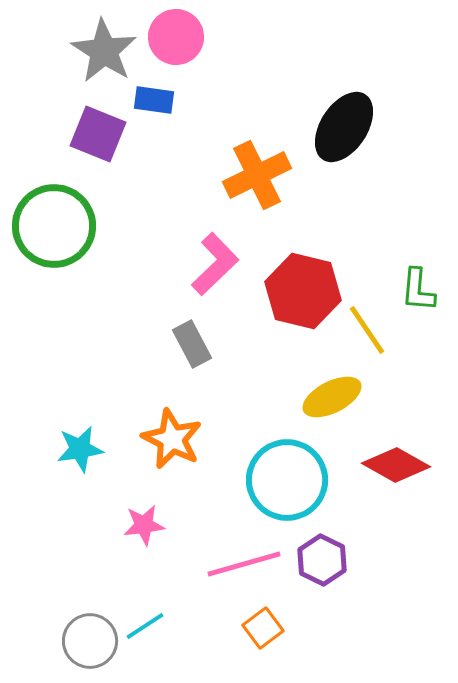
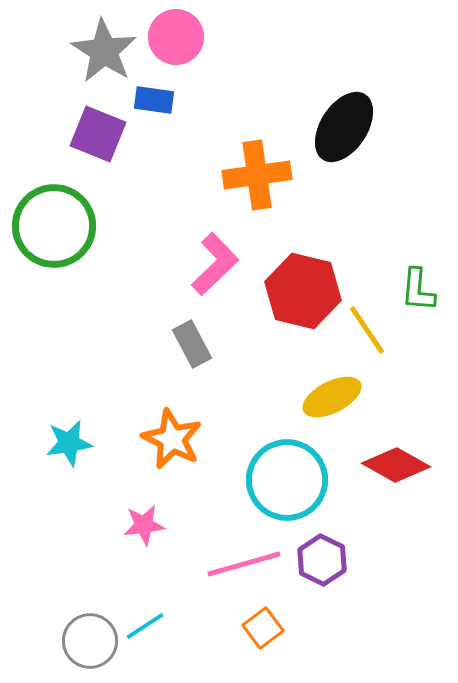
orange cross: rotated 18 degrees clockwise
cyan star: moved 11 px left, 6 px up
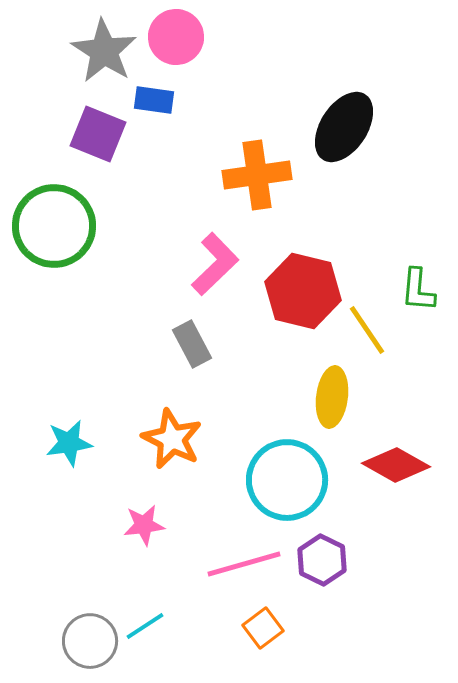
yellow ellipse: rotated 56 degrees counterclockwise
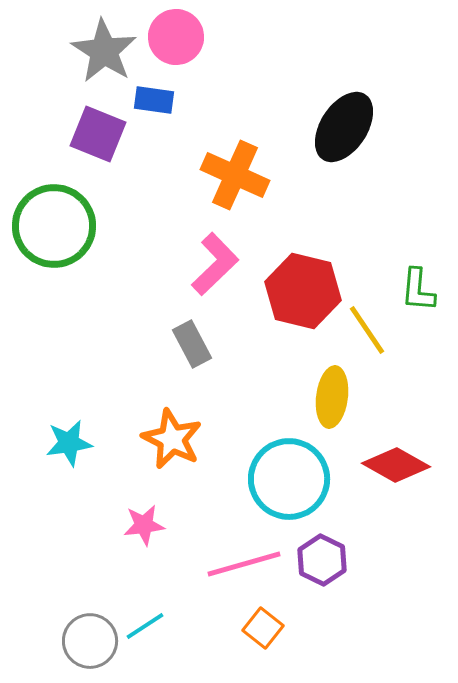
orange cross: moved 22 px left; rotated 32 degrees clockwise
cyan circle: moved 2 px right, 1 px up
orange square: rotated 15 degrees counterclockwise
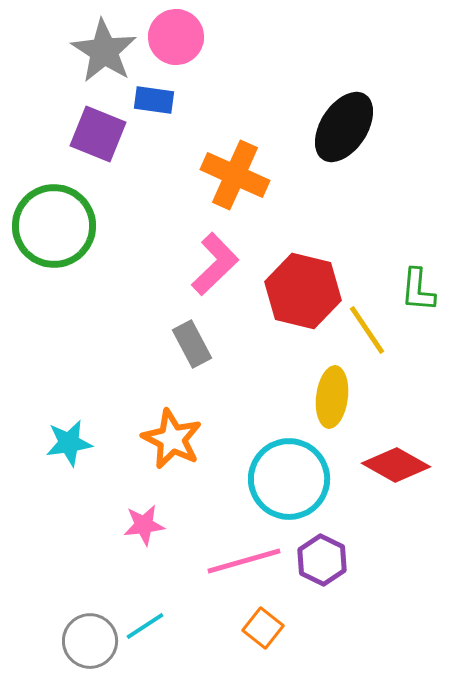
pink line: moved 3 px up
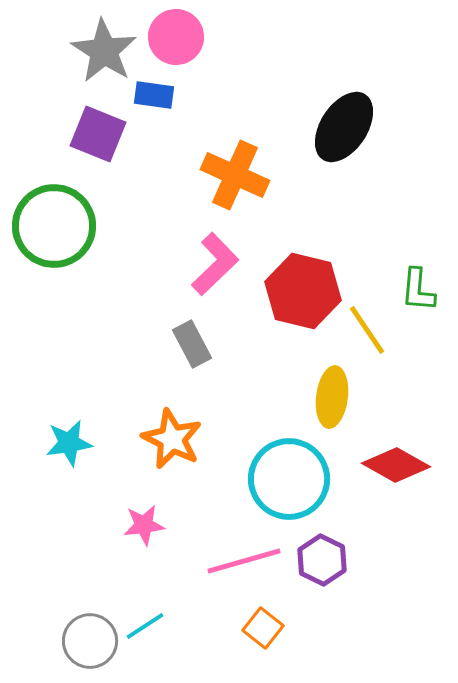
blue rectangle: moved 5 px up
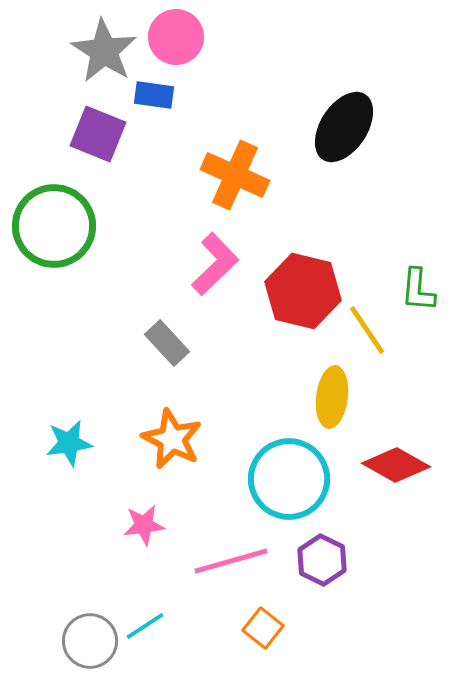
gray rectangle: moved 25 px left, 1 px up; rotated 15 degrees counterclockwise
pink line: moved 13 px left
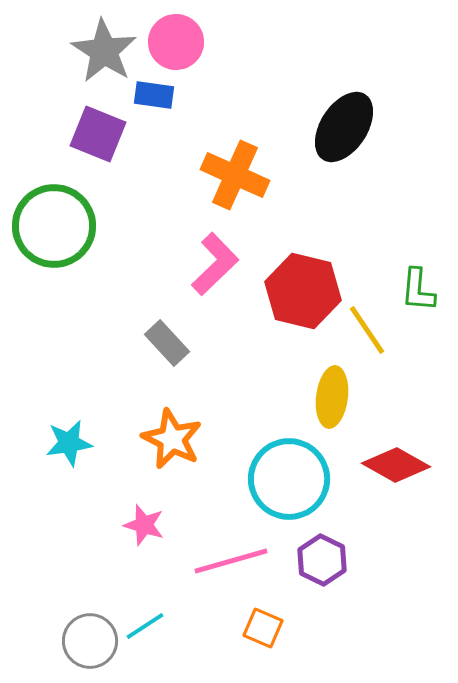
pink circle: moved 5 px down
pink star: rotated 24 degrees clockwise
orange square: rotated 15 degrees counterclockwise
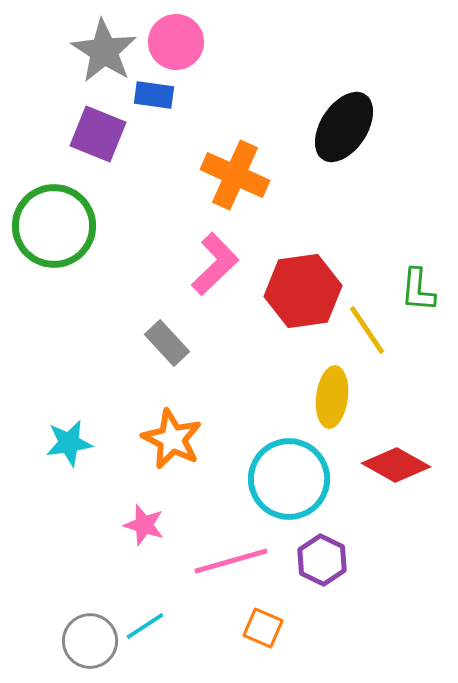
red hexagon: rotated 22 degrees counterclockwise
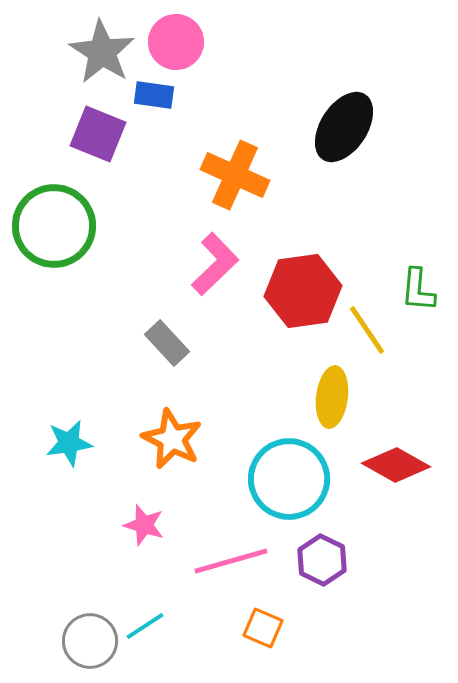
gray star: moved 2 px left, 1 px down
